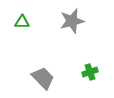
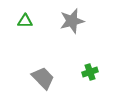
green triangle: moved 3 px right, 1 px up
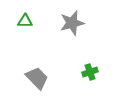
gray star: moved 2 px down
gray trapezoid: moved 6 px left
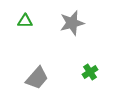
green cross: rotated 14 degrees counterclockwise
gray trapezoid: rotated 85 degrees clockwise
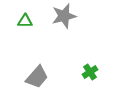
gray star: moved 8 px left, 7 px up
gray trapezoid: moved 1 px up
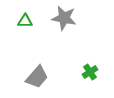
gray star: moved 2 px down; rotated 25 degrees clockwise
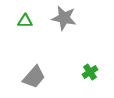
gray trapezoid: moved 3 px left
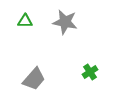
gray star: moved 1 px right, 4 px down
gray trapezoid: moved 2 px down
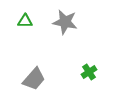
green cross: moved 1 px left
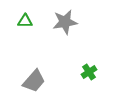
gray star: rotated 20 degrees counterclockwise
gray trapezoid: moved 2 px down
